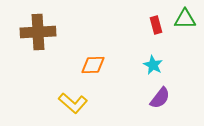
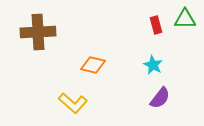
orange diamond: rotated 15 degrees clockwise
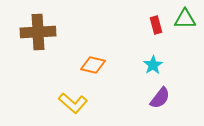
cyan star: rotated 12 degrees clockwise
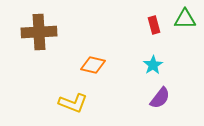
red rectangle: moved 2 px left
brown cross: moved 1 px right
yellow L-shape: rotated 20 degrees counterclockwise
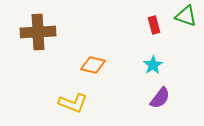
green triangle: moved 1 px right, 3 px up; rotated 20 degrees clockwise
brown cross: moved 1 px left
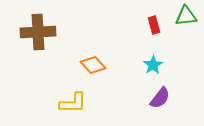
green triangle: rotated 25 degrees counterclockwise
orange diamond: rotated 35 degrees clockwise
yellow L-shape: rotated 20 degrees counterclockwise
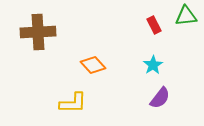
red rectangle: rotated 12 degrees counterclockwise
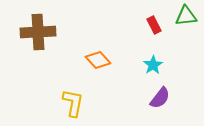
orange diamond: moved 5 px right, 5 px up
yellow L-shape: rotated 80 degrees counterclockwise
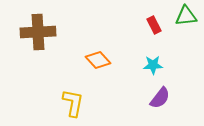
cyan star: rotated 30 degrees clockwise
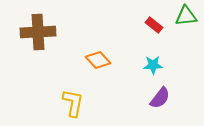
red rectangle: rotated 24 degrees counterclockwise
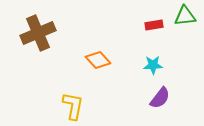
green triangle: moved 1 px left
red rectangle: rotated 48 degrees counterclockwise
brown cross: moved 1 px down; rotated 20 degrees counterclockwise
yellow L-shape: moved 3 px down
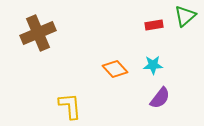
green triangle: rotated 35 degrees counterclockwise
orange diamond: moved 17 px right, 9 px down
yellow L-shape: moved 3 px left; rotated 16 degrees counterclockwise
